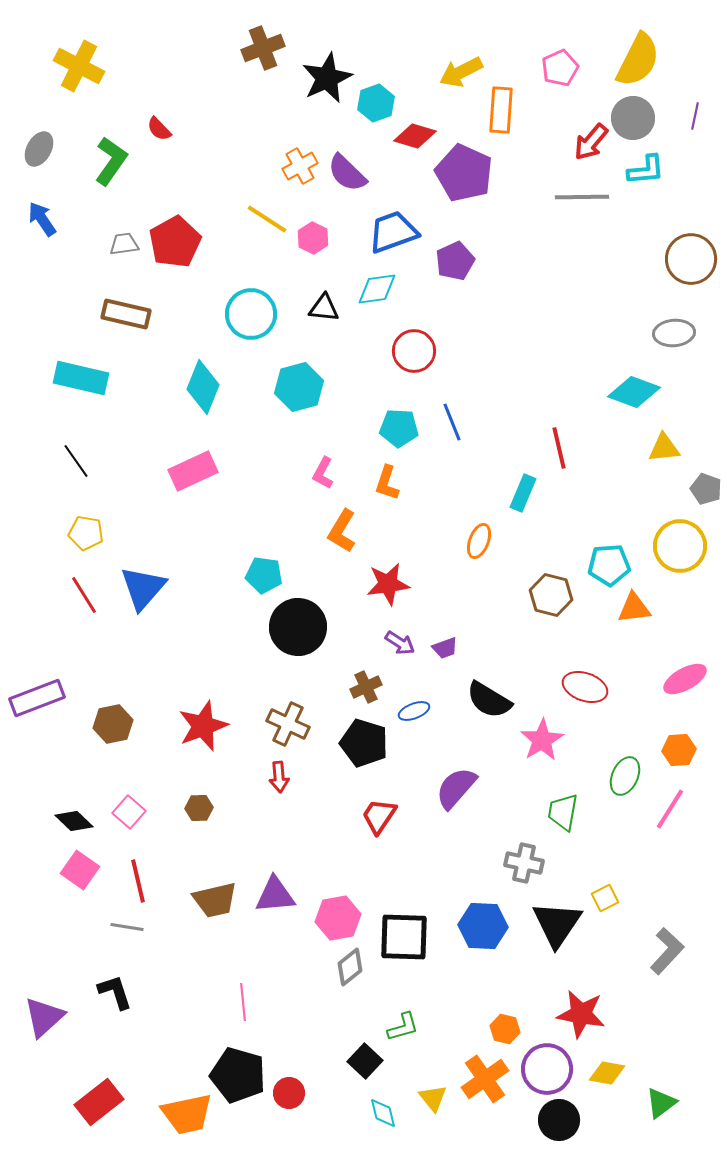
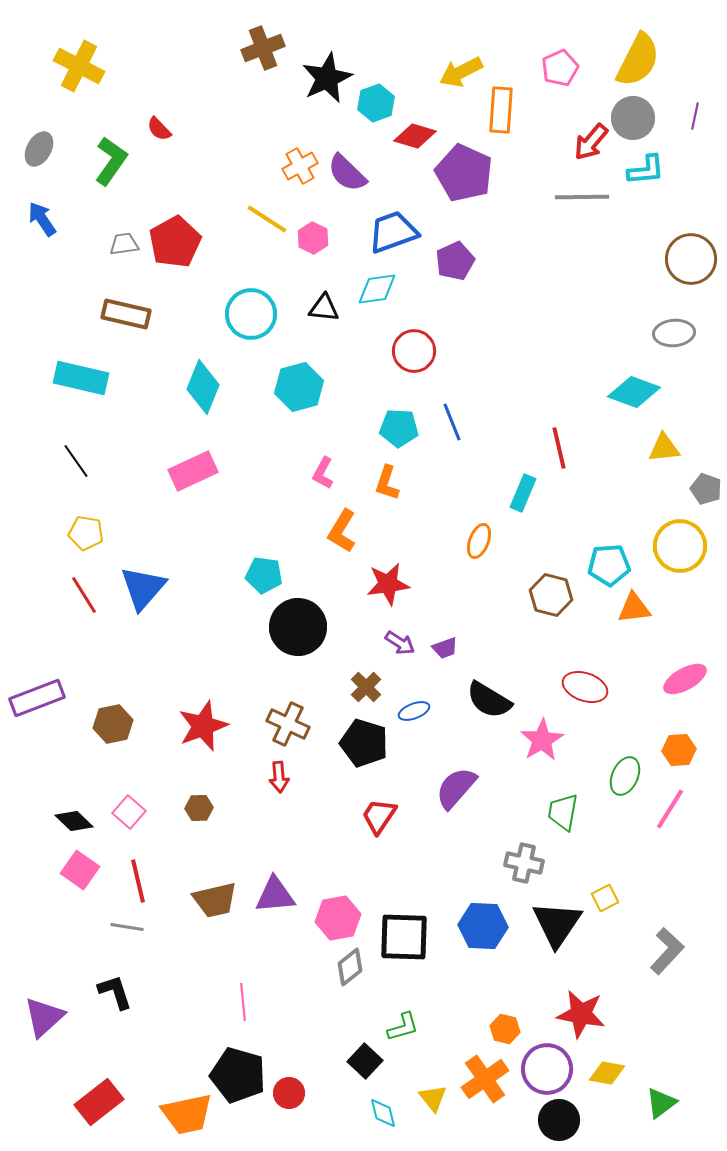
brown cross at (366, 687): rotated 20 degrees counterclockwise
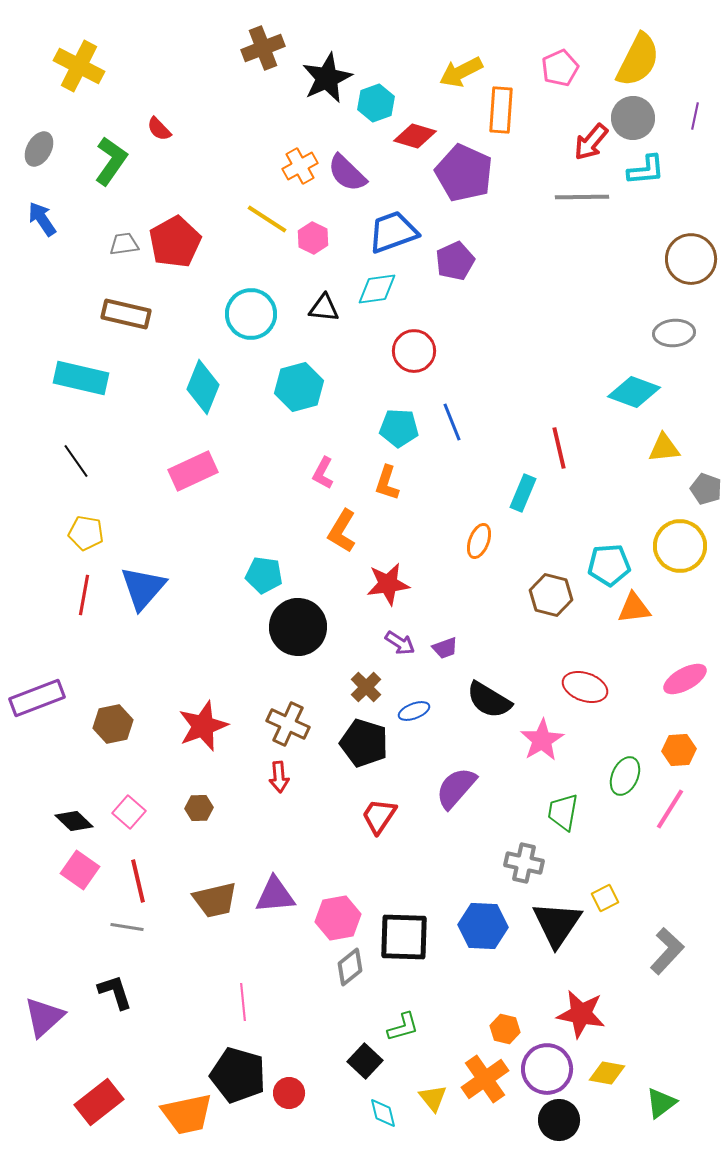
red line at (84, 595): rotated 42 degrees clockwise
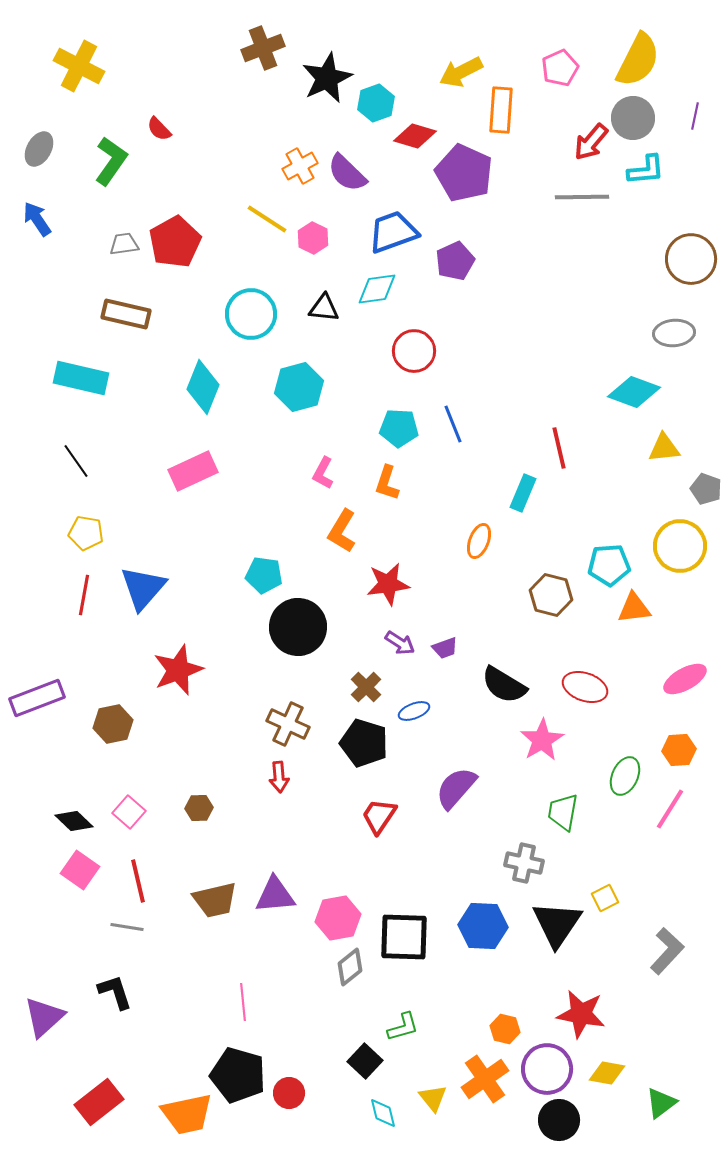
blue arrow at (42, 219): moved 5 px left
blue line at (452, 422): moved 1 px right, 2 px down
black semicircle at (489, 700): moved 15 px right, 15 px up
red star at (203, 726): moved 25 px left, 56 px up
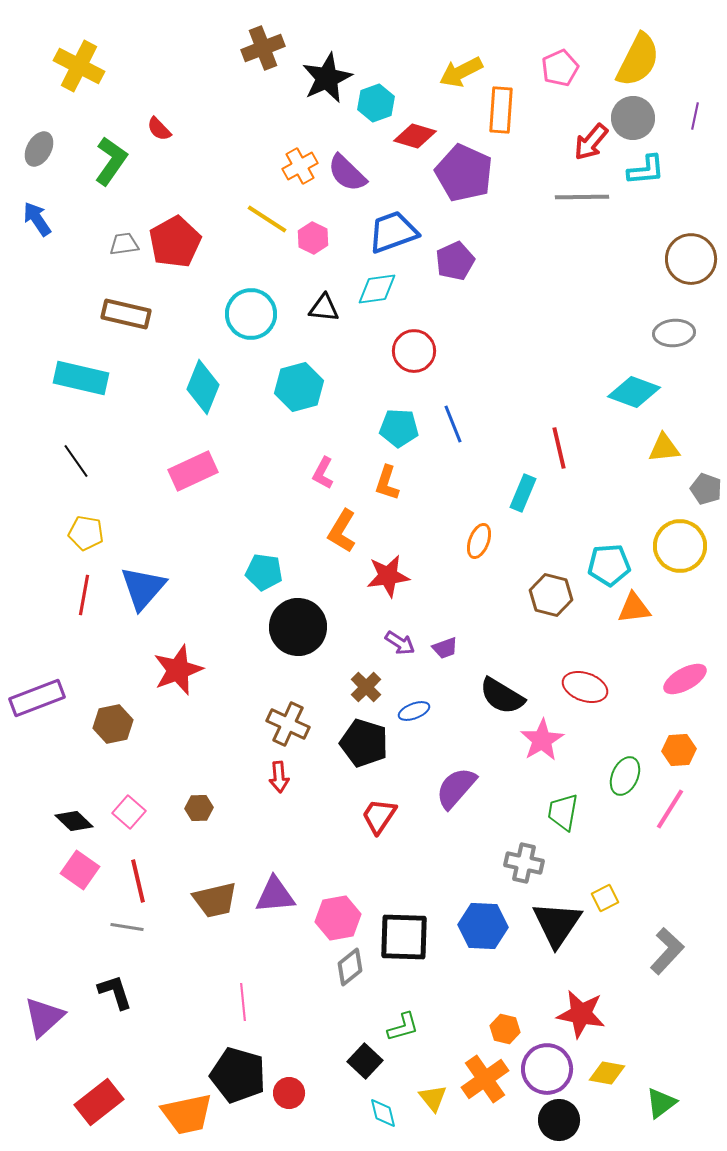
cyan pentagon at (264, 575): moved 3 px up
red star at (388, 584): moved 8 px up
black semicircle at (504, 685): moved 2 px left, 11 px down
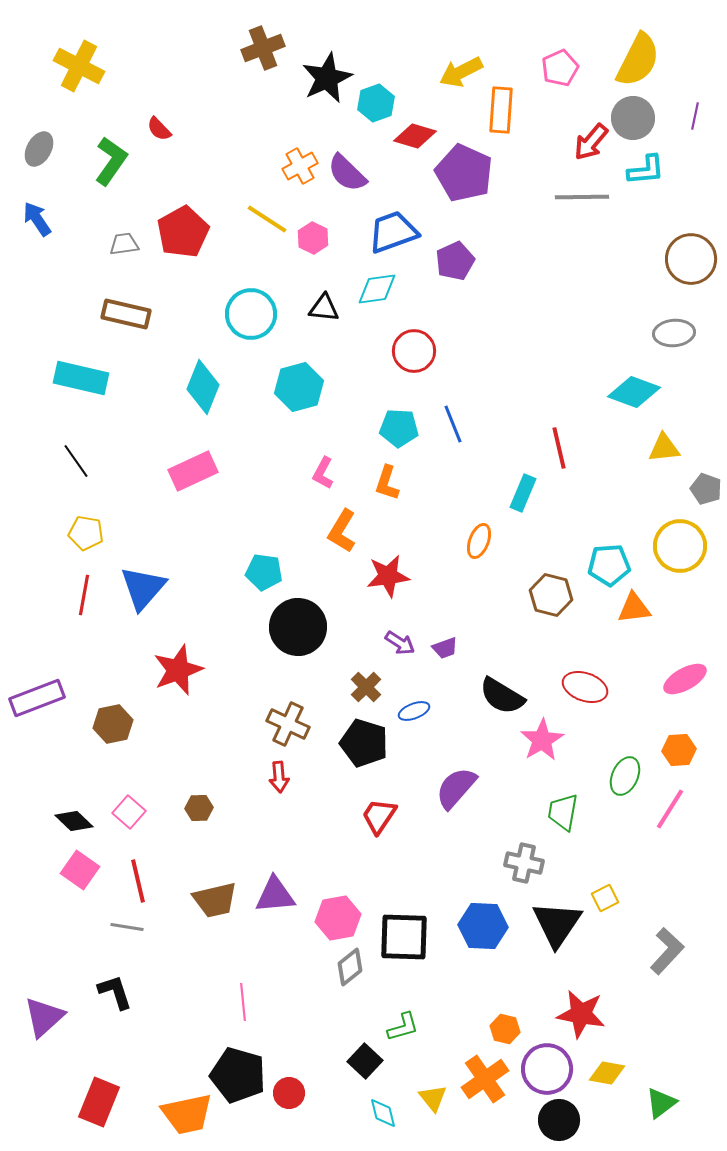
red pentagon at (175, 242): moved 8 px right, 10 px up
red rectangle at (99, 1102): rotated 30 degrees counterclockwise
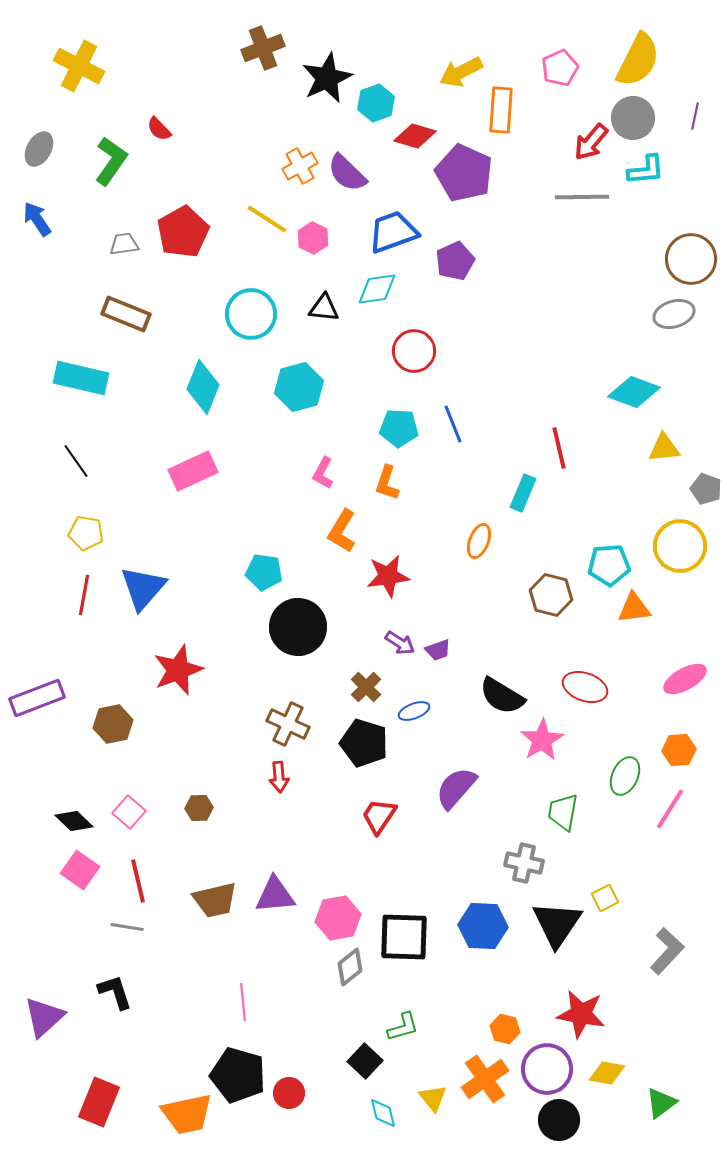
brown rectangle at (126, 314): rotated 9 degrees clockwise
gray ellipse at (674, 333): moved 19 px up; rotated 12 degrees counterclockwise
purple trapezoid at (445, 648): moved 7 px left, 2 px down
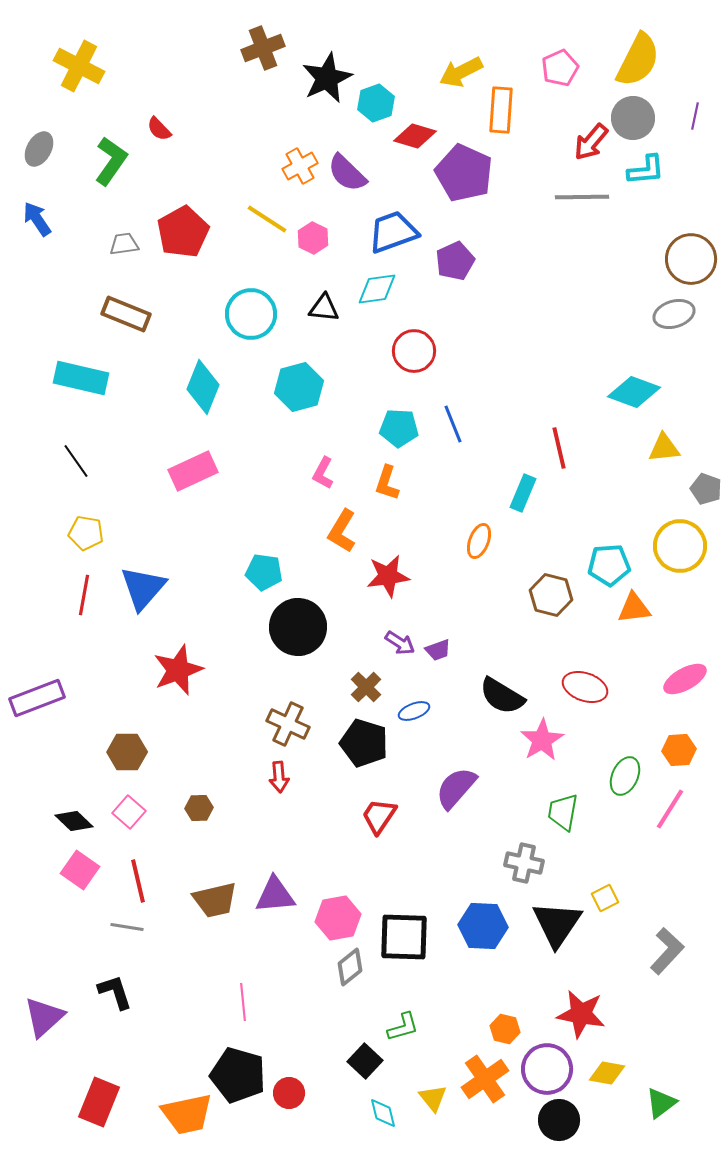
brown hexagon at (113, 724): moved 14 px right, 28 px down; rotated 12 degrees clockwise
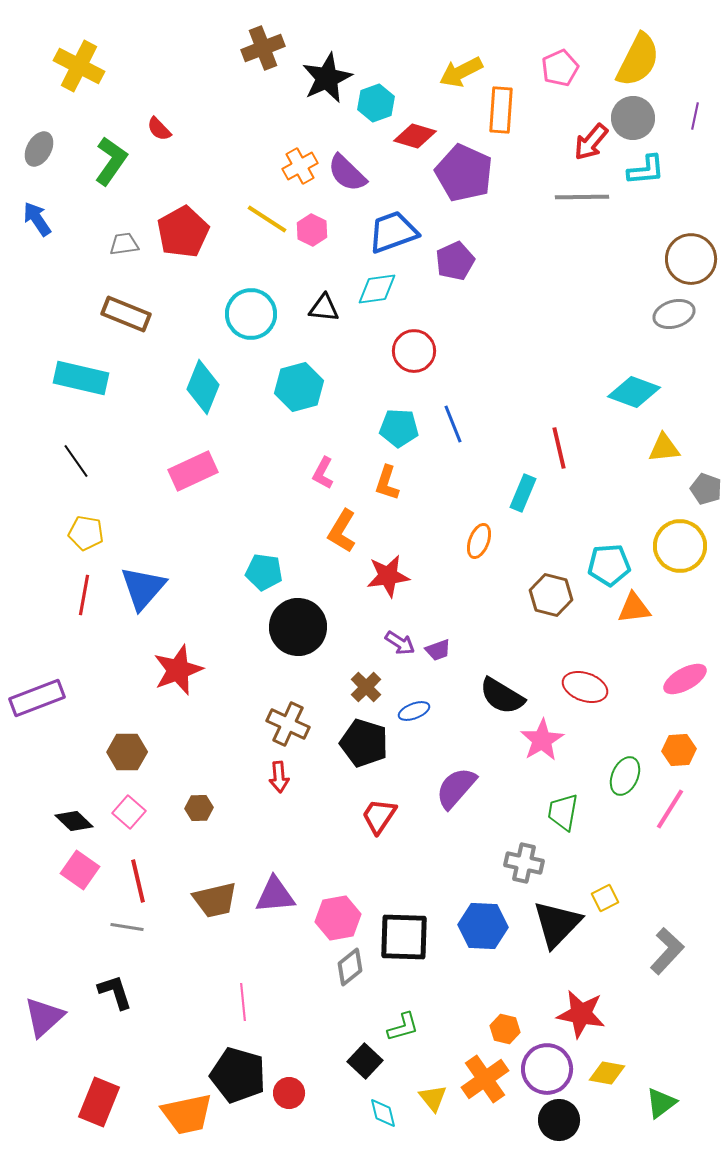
pink hexagon at (313, 238): moved 1 px left, 8 px up
black triangle at (557, 924): rotated 10 degrees clockwise
